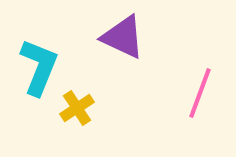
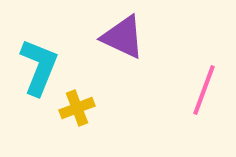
pink line: moved 4 px right, 3 px up
yellow cross: rotated 12 degrees clockwise
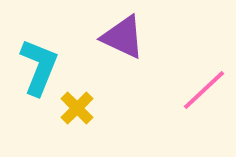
pink line: rotated 27 degrees clockwise
yellow cross: rotated 24 degrees counterclockwise
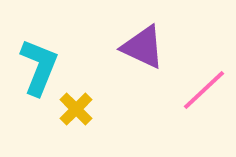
purple triangle: moved 20 px right, 10 px down
yellow cross: moved 1 px left, 1 px down
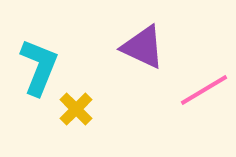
pink line: rotated 12 degrees clockwise
